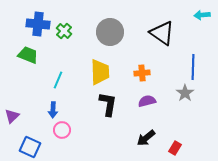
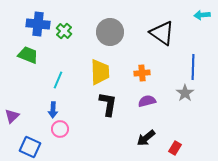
pink circle: moved 2 px left, 1 px up
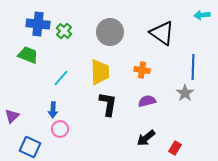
orange cross: moved 3 px up; rotated 14 degrees clockwise
cyan line: moved 3 px right, 2 px up; rotated 18 degrees clockwise
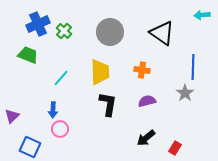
blue cross: rotated 30 degrees counterclockwise
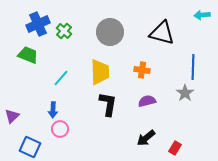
black triangle: rotated 20 degrees counterclockwise
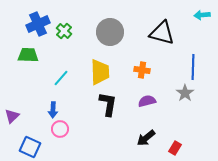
green trapezoid: rotated 20 degrees counterclockwise
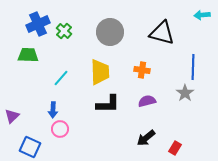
black L-shape: rotated 80 degrees clockwise
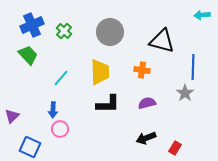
blue cross: moved 6 px left, 1 px down
black triangle: moved 8 px down
green trapezoid: rotated 45 degrees clockwise
purple semicircle: moved 2 px down
black arrow: rotated 18 degrees clockwise
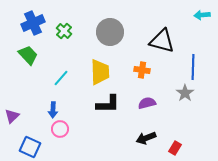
blue cross: moved 1 px right, 2 px up
